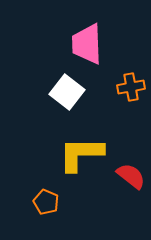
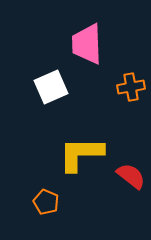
white square: moved 16 px left, 5 px up; rotated 28 degrees clockwise
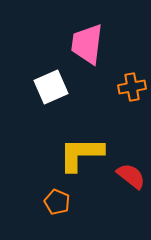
pink trapezoid: rotated 9 degrees clockwise
orange cross: moved 1 px right
orange pentagon: moved 11 px right
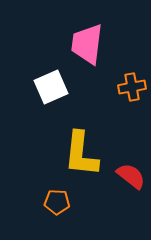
yellow L-shape: rotated 84 degrees counterclockwise
orange pentagon: rotated 20 degrees counterclockwise
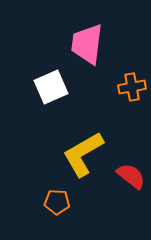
yellow L-shape: moved 2 px right; rotated 54 degrees clockwise
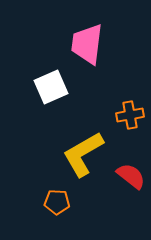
orange cross: moved 2 px left, 28 px down
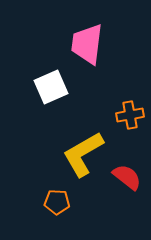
red semicircle: moved 4 px left, 1 px down
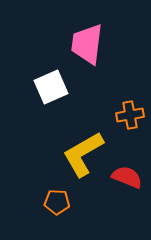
red semicircle: rotated 16 degrees counterclockwise
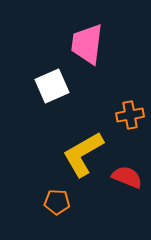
white square: moved 1 px right, 1 px up
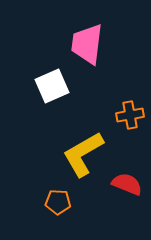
red semicircle: moved 7 px down
orange pentagon: moved 1 px right
